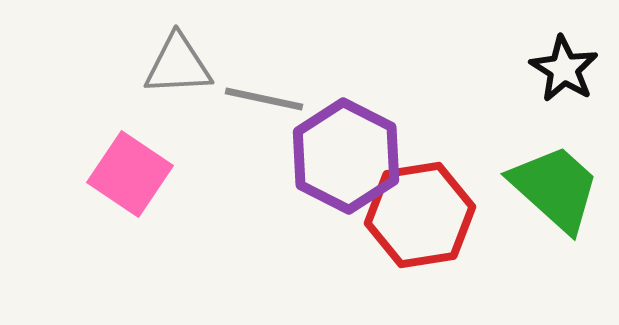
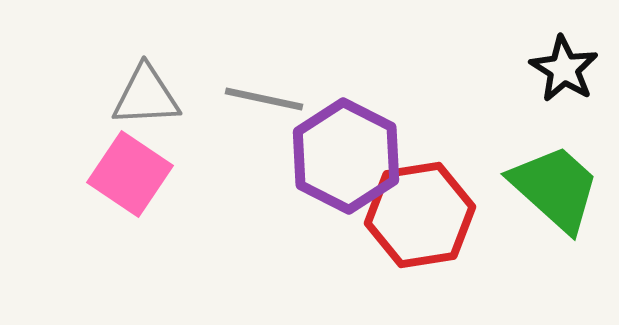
gray triangle: moved 32 px left, 31 px down
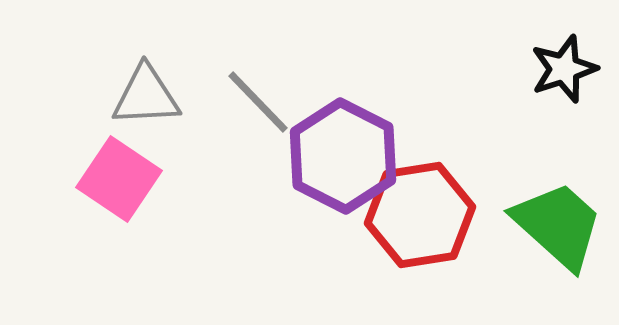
black star: rotated 22 degrees clockwise
gray line: moved 6 px left, 3 px down; rotated 34 degrees clockwise
purple hexagon: moved 3 px left
pink square: moved 11 px left, 5 px down
green trapezoid: moved 3 px right, 37 px down
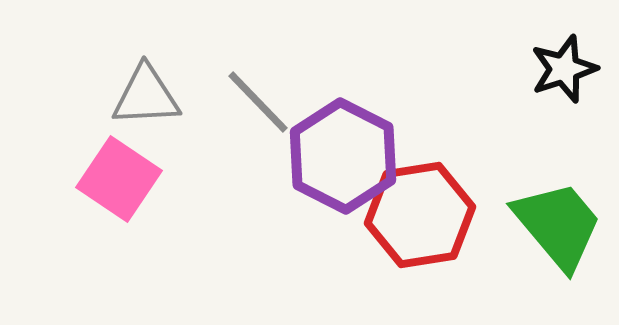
green trapezoid: rotated 8 degrees clockwise
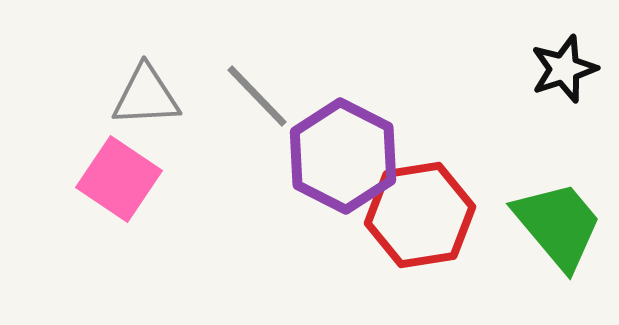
gray line: moved 1 px left, 6 px up
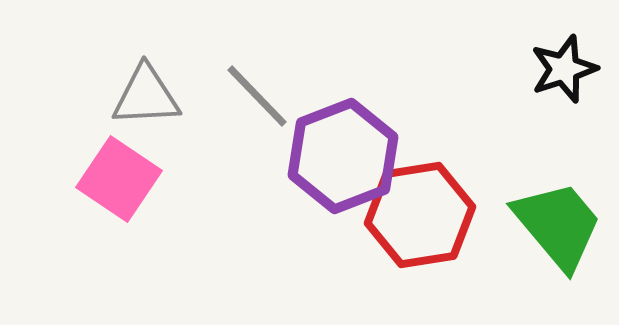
purple hexagon: rotated 12 degrees clockwise
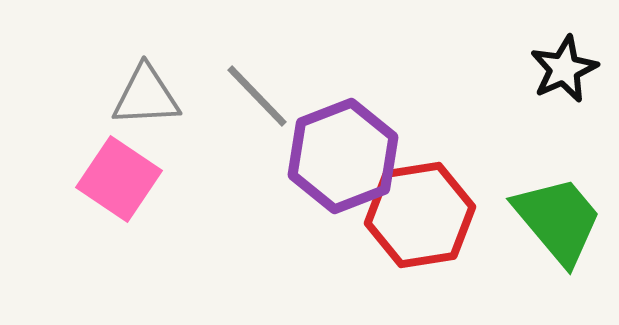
black star: rotated 6 degrees counterclockwise
green trapezoid: moved 5 px up
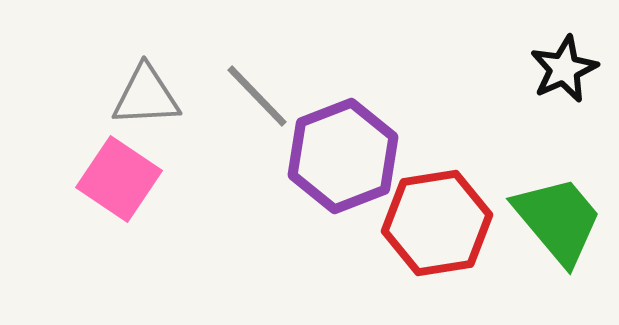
red hexagon: moved 17 px right, 8 px down
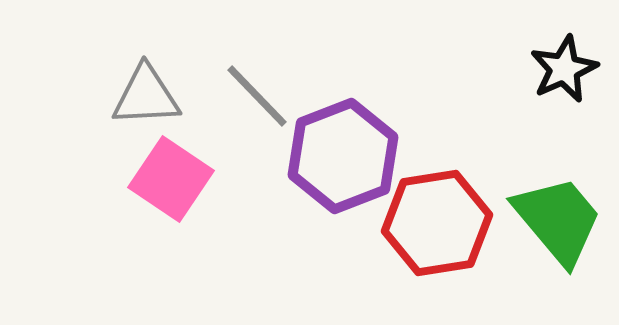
pink square: moved 52 px right
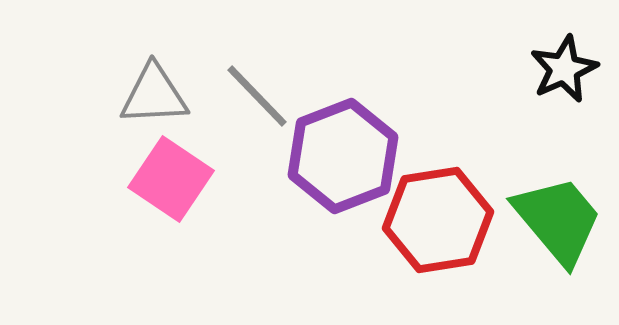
gray triangle: moved 8 px right, 1 px up
red hexagon: moved 1 px right, 3 px up
